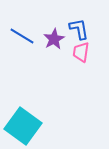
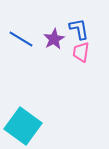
blue line: moved 1 px left, 3 px down
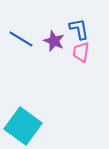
purple star: moved 2 px down; rotated 20 degrees counterclockwise
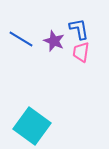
cyan square: moved 9 px right
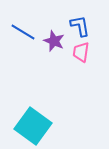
blue L-shape: moved 1 px right, 3 px up
blue line: moved 2 px right, 7 px up
cyan square: moved 1 px right
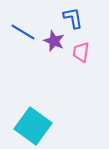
blue L-shape: moved 7 px left, 8 px up
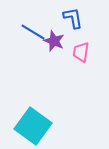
blue line: moved 10 px right
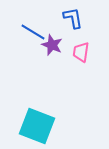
purple star: moved 2 px left, 4 px down
cyan square: moved 4 px right; rotated 15 degrees counterclockwise
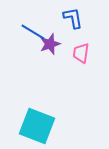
purple star: moved 2 px left, 1 px up; rotated 30 degrees clockwise
pink trapezoid: moved 1 px down
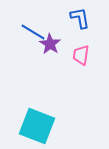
blue L-shape: moved 7 px right
purple star: rotated 20 degrees counterclockwise
pink trapezoid: moved 2 px down
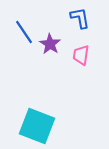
blue line: moved 9 px left; rotated 25 degrees clockwise
